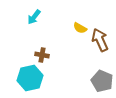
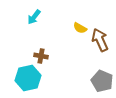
brown cross: moved 1 px left, 1 px down
cyan hexagon: moved 2 px left
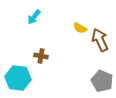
cyan hexagon: moved 10 px left; rotated 20 degrees clockwise
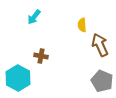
yellow semicircle: moved 2 px right, 3 px up; rotated 56 degrees clockwise
brown arrow: moved 5 px down
cyan hexagon: rotated 20 degrees clockwise
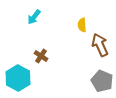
brown cross: rotated 24 degrees clockwise
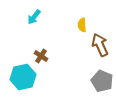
cyan hexagon: moved 5 px right, 1 px up; rotated 20 degrees clockwise
